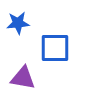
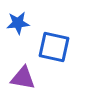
blue square: moved 1 px left, 1 px up; rotated 12 degrees clockwise
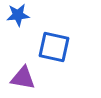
blue star: moved 8 px up
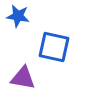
blue star: moved 1 px down; rotated 15 degrees clockwise
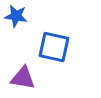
blue star: moved 2 px left
